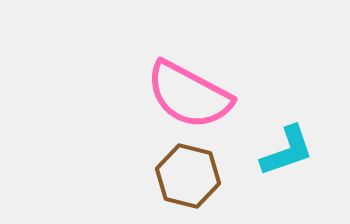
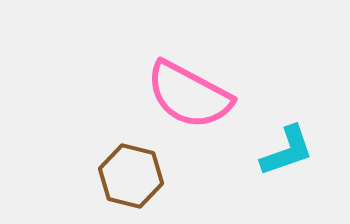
brown hexagon: moved 57 px left
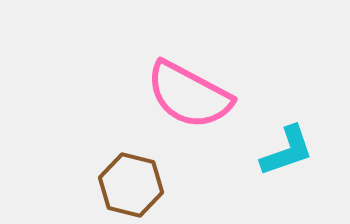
brown hexagon: moved 9 px down
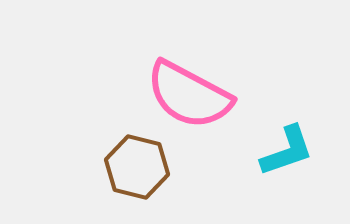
brown hexagon: moved 6 px right, 18 px up
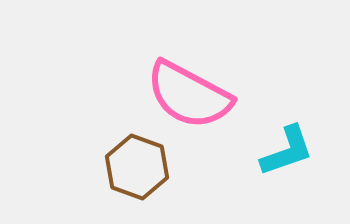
brown hexagon: rotated 6 degrees clockwise
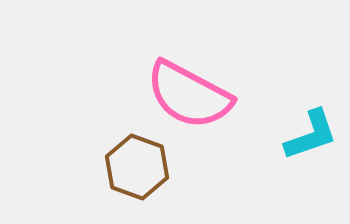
cyan L-shape: moved 24 px right, 16 px up
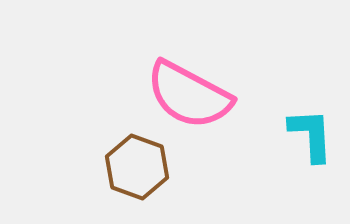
cyan L-shape: rotated 74 degrees counterclockwise
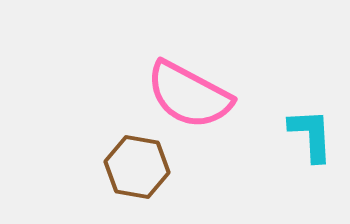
brown hexagon: rotated 10 degrees counterclockwise
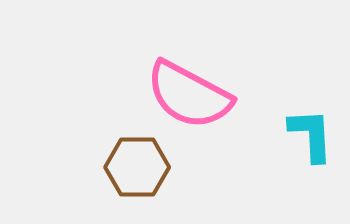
brown hexagon: rotated 10 degrees counterclockwise
